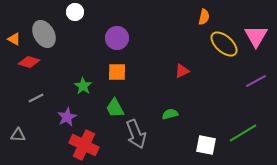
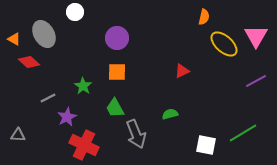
red diamond: rotated 25 degrees clockwise
gray line: moved 12 px right
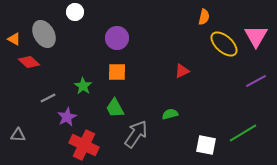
gray arrow: rotated 124 degrees counterclockwise
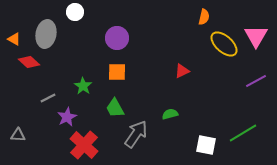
gray ellipse: moved 2 px right; rotated 40 degrees clockwise
red cross: rotated 16 degrees clockwise
